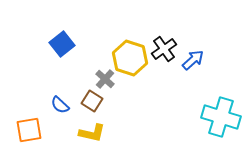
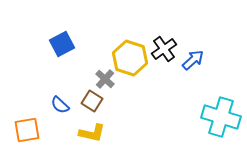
blue square: rotated 10 degrees clockwise
orange square: moved 2 px left
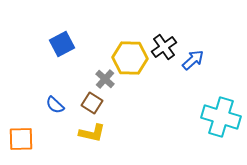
black cross: moved 2 px up
yellow hexagon: rotated 16 degrees counterclockwise
brown square: moved 2 px down
blue semicircle: moved 5 px left
orange square: moved 6 px left, 9 px down; rotated 8 degrees clockwise
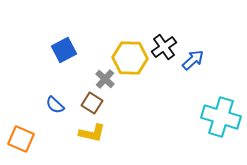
blue square: moved 2 px right, 6 px down
orange square: rotated 24 degrees clockwise
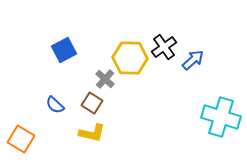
orange square: rotated 8 degrees clockwise
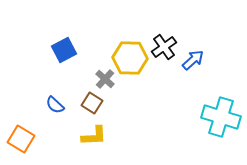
yellow L-shape: moved 2 px right, 3 px down; rotated 16 degrees counterclockwise
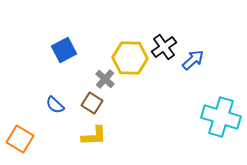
orange square: moved 1 px left
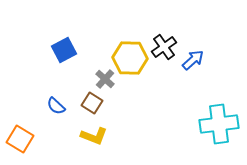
blue semicircle: moved 1 px right, 1 px down
cyan cross: moved 2 px left, 7 px down; rotated 24 degrees counterclockwise
yellow L-shape: rotated 24 degrees clockwise
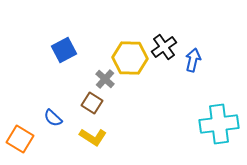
blue arrow: rotated 35 degrees counterclockwise
blue semicircle: moved 3 px left, 12 px down
yellow L-shape: moved 1 px left, 1 px down; rotated 12 degrees clockwise
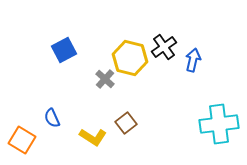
yellow hexagon: rotated 12 degrees clockwise
brown square: moved 34 px right, 20 px down; rotated 20 degrees clockwise
blue semicircle: moved 1 px left; rotated 24 degrees clockwise
orange square: moved 2 px right, 1 px down
